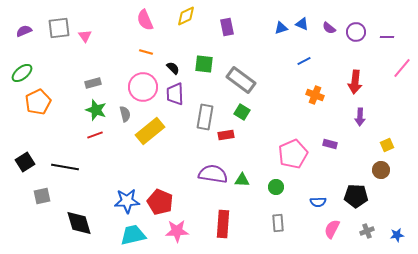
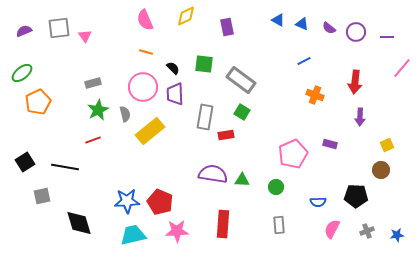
blue triangle at (281, 28): moved 3 px left, 8 px up; rotated 48 degrees clockwise
green star at (96, 110): moved 2 px right; rotated 25 degrees clockwise
red line at (95, 135): moved 2 px left, 5 px down
gray rectangle at (278, 223): moved 1 px right, 2 px down
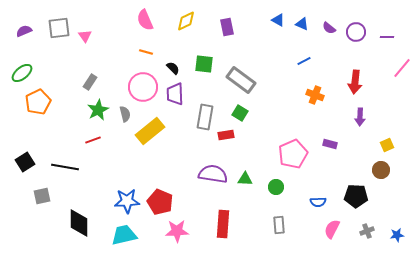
yellow diamond at (186, 16): moved 5 px down
gray rectangle at (93, 83): moved 3 px left, 1 px up; rotated 42 degrees counterclockwise
green square at (242, 112): moved 2 px left, 1 px down
green triangle at (242, 180): moved 3 px right, 1 px up
black diamond at (79, 223): rotated 16 degrees clockwise
cyan trapezoid at (133, 235): moved 9 px left
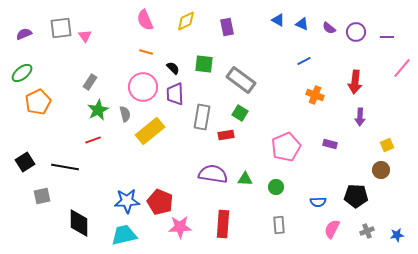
gray square at (59, 28): moved 2 px right
purple semicircle at (24, 31): moved 3 px down
gray rectangle at (205, 117): moved 3 px left
pink pentagon at (293, 154): moved 7 px left, 7 px up
pink star at (177, 231): moved 3 px right, 4 px up
